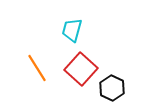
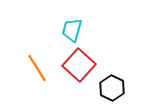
red square: moved 2 px left, 4 px up
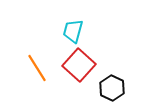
cyan trapezoid: moved 1 px right, 1 px down
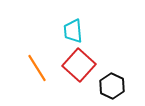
cyan trapezoid: rotated 20 degrees counterclockwise
black hexagon: moved 2 px up
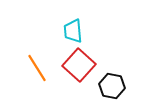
black hexagon: rotated 15 degrees counterclockwise
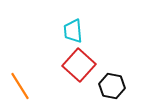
orange line: moved 17 px left, 18 px down
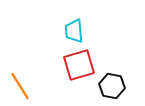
cyan trapezoid: moved 1 px right
red square: rotated 32 degrees clockwise
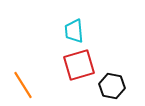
orange line: moved 3 px right, 1 px up
